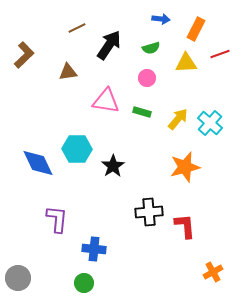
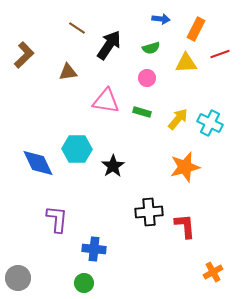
brown line: rotated 60 degrees clockwise
cyan cross: rotated 15 degrees counterclockwise
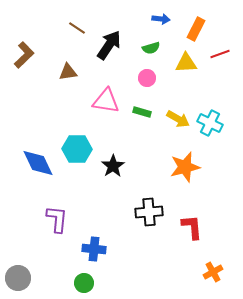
yellow arrow: rotated 80 degrees clockwise
red L-shape: moved 7 px right, 1 px down
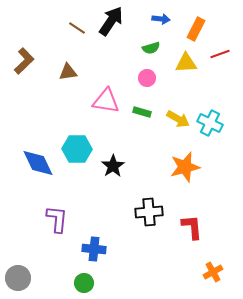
black arrow: moved 2 px right, 24 px up
brown L-shape: moved 6 px down
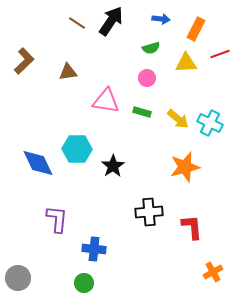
brown line: moved 5 px up
yellow arrow: rotated 10 degrees clockwise
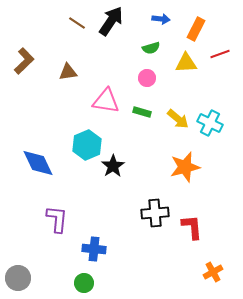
cyan hexagon: moved 10 px right, 4 px up; rotated 24 degrees counterclockwise
black cross: moved 6 px right, 1 px down
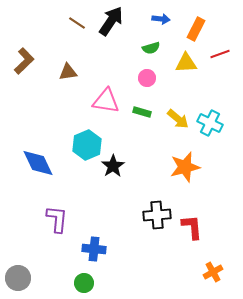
black cross: moved 2 px right, 2 px down
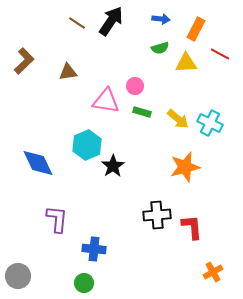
green semicircle: moved 9 px right
red line: rotated 48 degrees clockwise
pink circle: moved 12 px left, 8 px down
gray circle: moved 2 px up
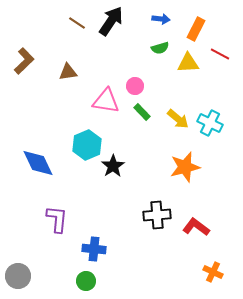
yellow triangle: moved 2 px right
green rectangle: rotated 30 degrees clockwise
red L-shape: moved 4 px right; rotated 48 degrees counterclockwise
orange cross: rotated 36 degrees counterclockwise
green circle: moved 2 px right, 2 px up
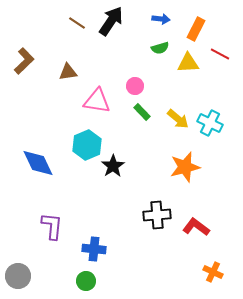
pink triangle: moved 9 px left
purple L-shape: moved 5 px left, 7 px down
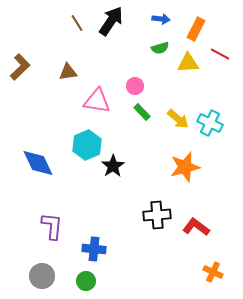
brown line: rotated 24 degrees clockwise
brown L-shape: moved 4 px left, 6 px down
gray circle: moved 24 px right
